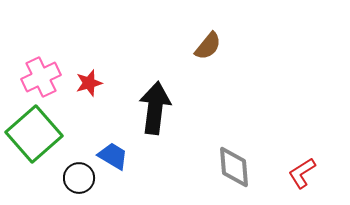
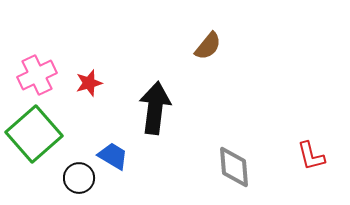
pink cross: moved 4 px left, 2 px up
red L-shape: moved 9 px right, 17 px up; rotated 72 degrees counterclockwise
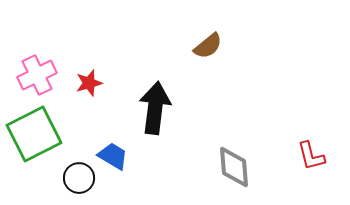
brown semicircle: rotated 12 degrees clockwise
green square: rotated 14 degrees clockwise
